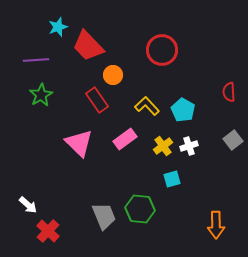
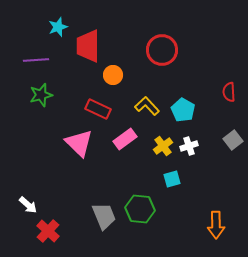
red trapezoid: rotated 44 degrees clockwise
green star: rotated 15 degrees clockwise
red rectangle: moved 1 px right, 9 px down; rotated 30 degrees counterclockwise
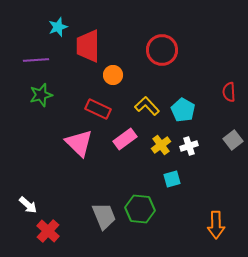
yellow cross: moved 2 px left, 1 px up
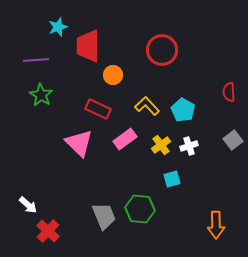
green star: rotated 25 degrees counterclockwise
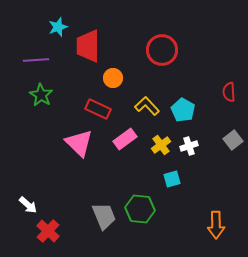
orange circle: moved 3 px down
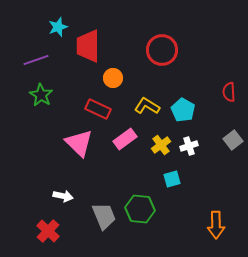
purple line: rotated 15 degrees counterclockwise
yellow L-shape: rotated 15 degrees counterclockwise
white arrow: moved 35 px right, 9 px up; rotated 30 degrees counterclockwise
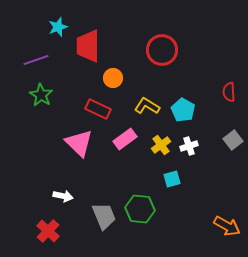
orange arrow: moved 11 px right, 1 px down; rotated 60 degrees counterclockwise
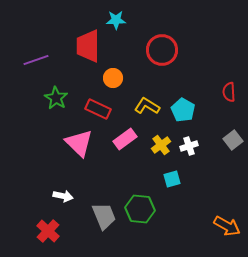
cyan star: moved 58 px right, 7 px up; rotated 18 degrees clockwise
green star: moved 15 px right, 3 px down
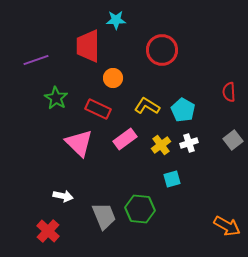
white cross: moved 3 px up
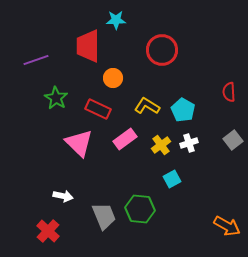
cyan square: rotated 12 degrees counterclockwise
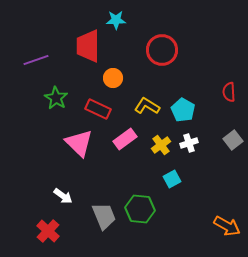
white arrow: rotated 24 degrees clockwise
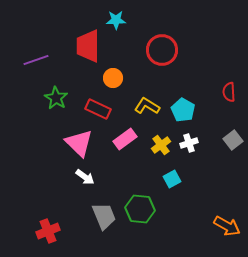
white arrow: moved 22 px right, 19 px up
red cross: rotated 25 degrees clockwise
